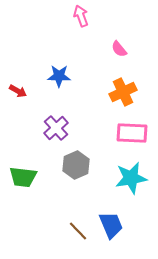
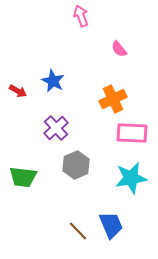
blue star: moved 6 px left, 5 px down; rotated 25 degrees clockwise
orange cross: moved 10 px left, 7 px down
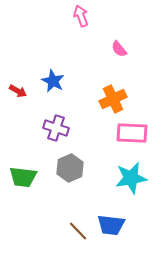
purple cross: rotated 30 degrees counterclockwise
gray hexagon: moved 6 px left, 3 px down
blue trapezoid: rotated 120 degrees clockwise
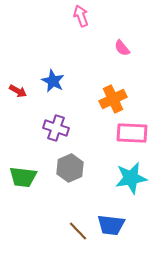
pink semicircle: moved 3 px right, 1 px up
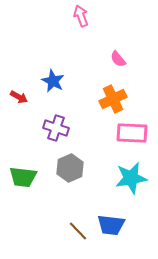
pink semicircle: moved 4 px left, 11 px down
red arrow: moved 1 px right, 6 px down
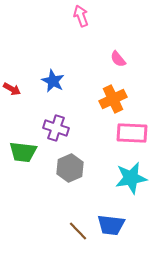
red arrow: moved 7 px left, 8 px up
green trapezoid: moved 25 px up
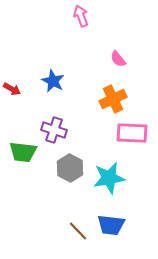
purple cross: moved 2 px left, 2 px down
gray hexagon: rotated 8 degrees counterclockwise
cyan star: moved 22 px left
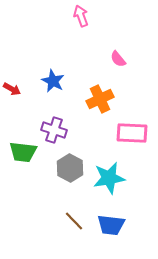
orange cross: moved 13 px left
brown line: moved 4 px left, 10 px up
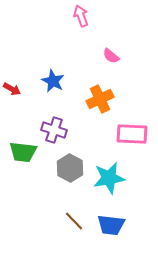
pink semicircle: moved 7 px left, 3 px up; rotated 12 degrees counterclockwise
pink rectangle: moved 1 px down
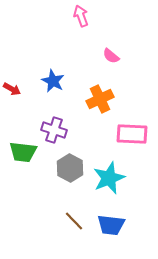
cyan star: rotated 12 degrees counterclockwise
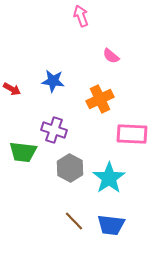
blue star: rotated 20 degrees counterclockwise
cyan star: rotated 12 degrees counterclockwise
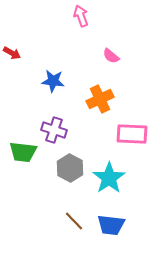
red arrow: moved 36 px up
